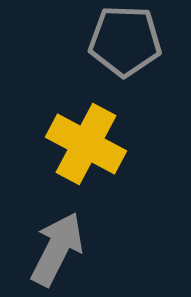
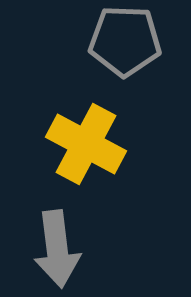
gray arrow: rotated 146 degrees clockwise
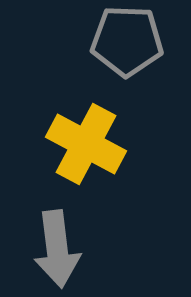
gray pentagon: moved 2 px right
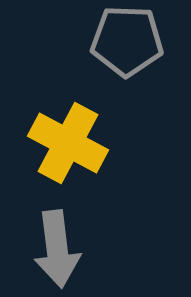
yellow cross: moved 18 px left, 1 px up
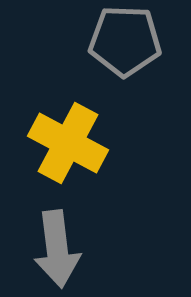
gray pentagon: moved 2 px left
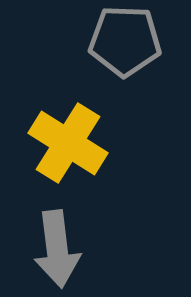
yellow cross: rotated 4 degrees clockwise
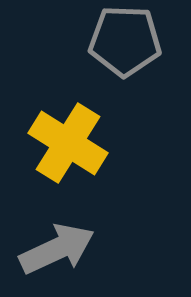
gray arrow: rotated 108 degrees counterclockwise
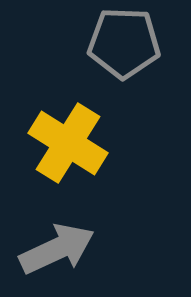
gray pentagon: moved 1 px left, 2 px down
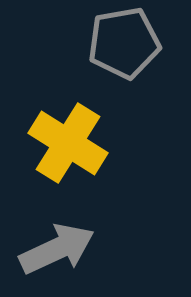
gray pentagon: rotated 12 degrees counterclockwise
